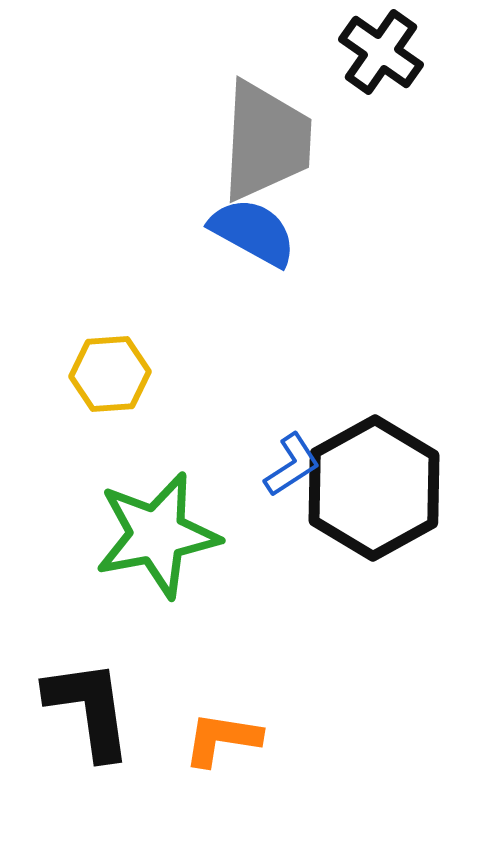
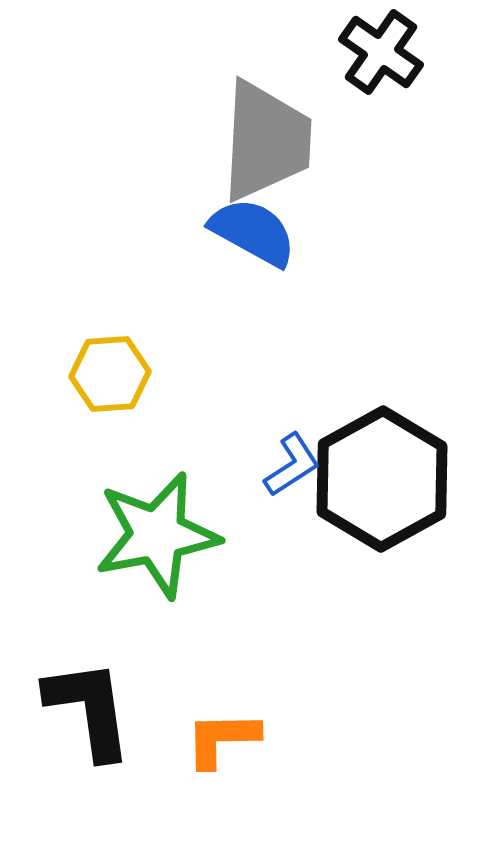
black hexagon: moved 8 px right, 9 px up
orange L-shape: rotated 10 degrees counterclockwise
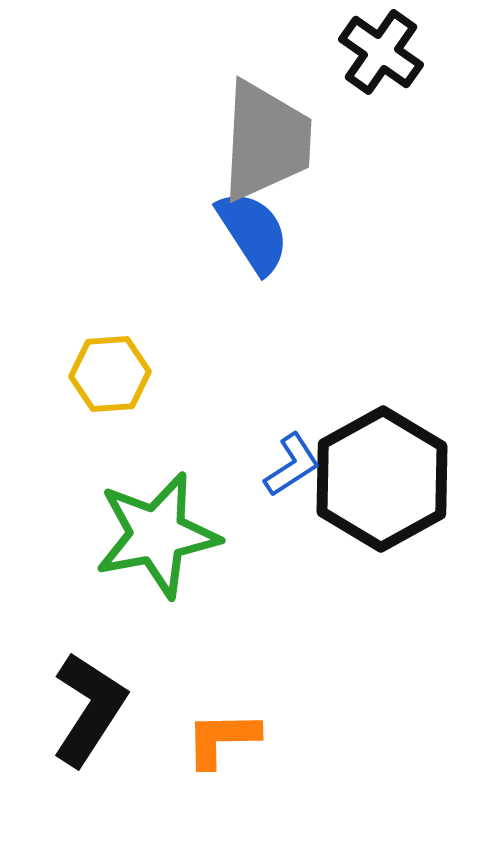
blue semicircle: rotated 28 degrees clockwise
black L-shape: rotated 41 degrees clockwise
